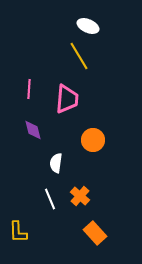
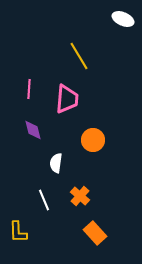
white ellipse: moved 35 px right, 7 px up
white line: moved 6 px left, 1 px down
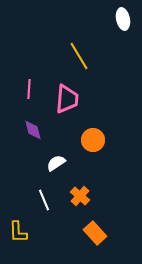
white ellipse: rotated 55 degrees clockwise
white semicircle: rotated 48 degrees clockwise
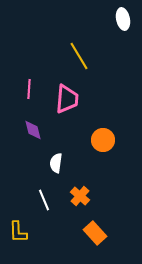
orange circle: moved 10 px right
white semicircle: rotated 48 degrees counterclockwise
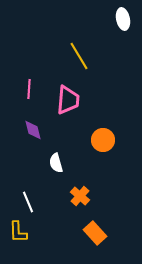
pink trapezoid: moved 1 px right, 1 px down
white semicircle: rotated 24 degrees counterclockwise
white line: moved 16 px left, 2 px down
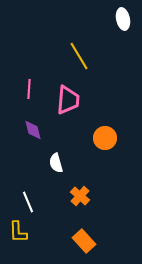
orange circle: moved 2 px right, 2 px up
orange rectangle: moved 11 px left, 8 px down
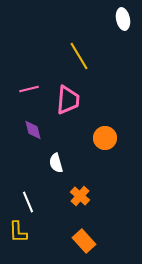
pink line: rotated 72 degrees clockwise
